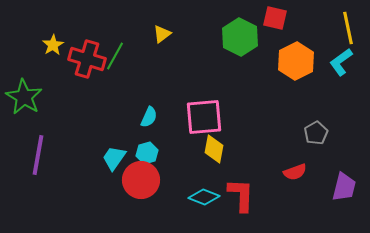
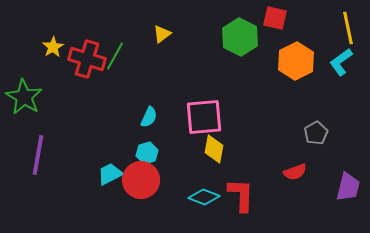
yellow star: moved 2 px down
cyan trapezoid: moved 4 px left, 16 px down; rotated 28 degrees clockwise
purple trapezoid: moved 4 px right
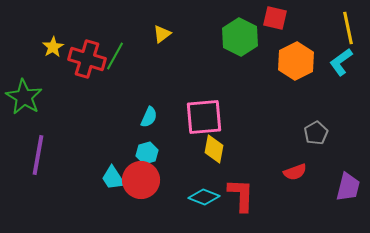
cyan trapezoid: moved 3 px right, 4 px down; rotated 96 degrees counterclockwise
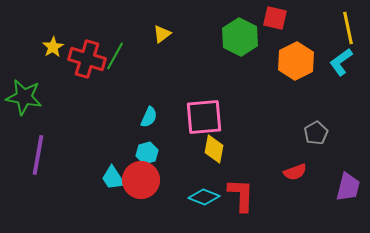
green star: rotated 21 degrees counterclockwise
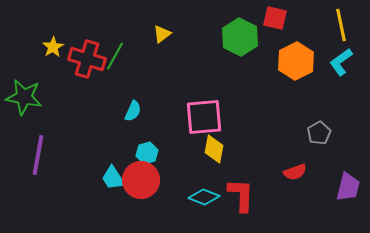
yellow line: moved 7 px left, 3 px up
cyan semicircle: moved 16 px left, 6 px up
gray pentagon: moved 3 px right
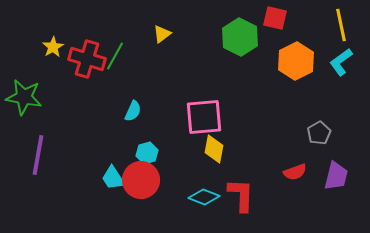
purple trapezoid: moved 12 px left, 11 px up
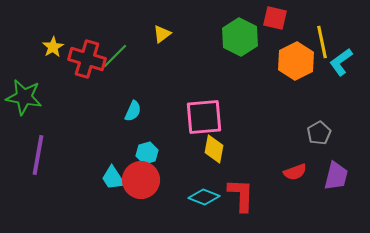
yellow line: moved 19 px left, 17 px down
green line: rotated 16 degrees clockwise
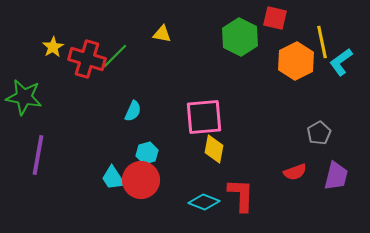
yellow triangle: rotated 48 degrees clockwise
cyan diamond: moved 5 px down
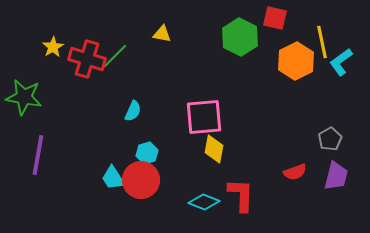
gray pentagon: moved 11 px right, 6 px down
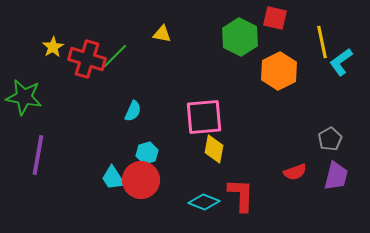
orange hexagon: moved 17 px left, 10 px down
